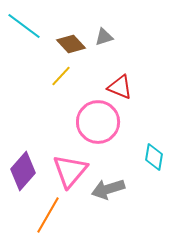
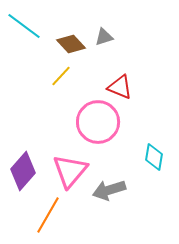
gray arrow: moved 1 px right, 1 px down
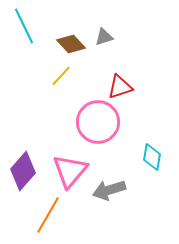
cyan line: rotated 27 degrees clockwise
red triangle: rotated 40 degrees counterclockwise
cyan diamond: moved 2 px left
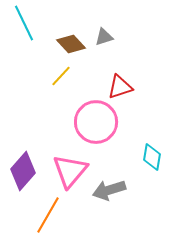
cyan line: moved 3 px up
pink circle: moved 2 px left
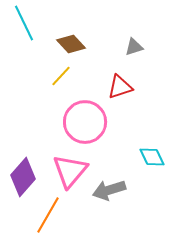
gray triangle: moved 30 px right, 10 px down
pink circle: moved 11 px left
cyan diamond: rotated 36 degrees counterclockwise
purple diamond: moved 6 px down
